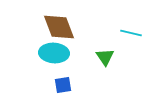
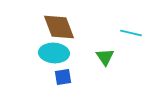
blue square: moved 8 px up
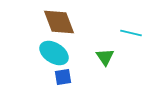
brown diamond: moved 5 px up
cyan ellipse: rotated 28 degrees clockwise
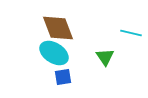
brown diamond: moved 1 px left, 6 px down
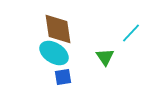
brown diamond: moved 1 px down; rotated 12 degrees clockwise
cyan line: rotated 60 degrees counterclockwise
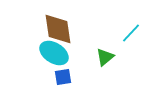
green triangle: rotated 24 degrees clockwise
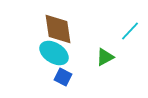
cyan line: moved 1 px left, 2 px up
green triangle: rotated 12 degrees clockwise
blue square: rotated 36 degrees clockwise
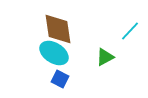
blue square: moved 3 px left, 2 px down
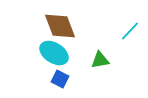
brown diamond: moved 2 px right, 3 px up; rotated 12 degrees counterclockwise
green triangle: moved 5 px left, 3 px down; rotated 18 degrees clockwise
